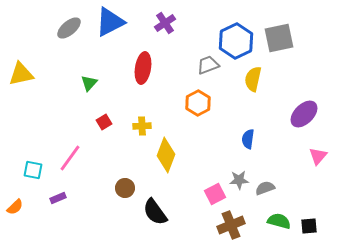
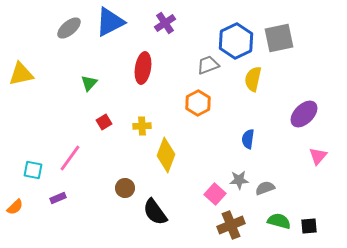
pink square: rotated 20 degrees counterclockwise
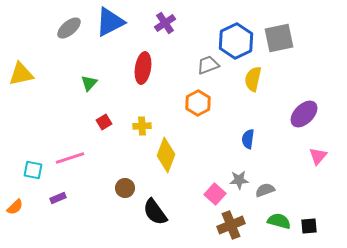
pink line: rotated 36 degrees clockwise
gray semicircle: moved 2 px down
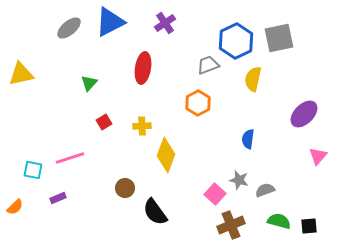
gray star: rotated 18 degrees clockwise
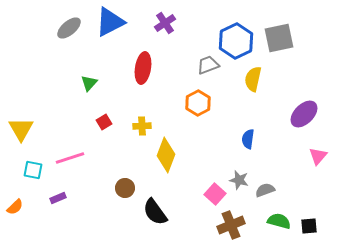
yellow triangle: moved 55 px down; rotated 48 degrees counterclockwise
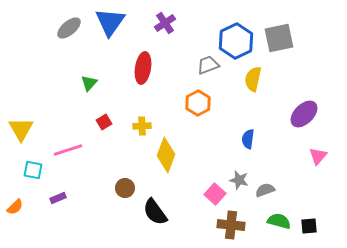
blue triangle: rotated 28 degrees counterclockwise
pink line: moved 2 px left, 8 px up
brown cross: rotated 28 degrees clockwise
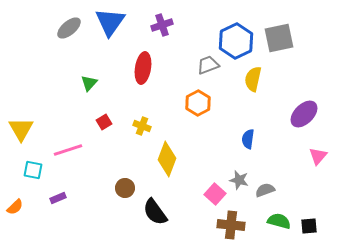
purple cross: moved 3 px left, 2 px down; rotated 15 degrees clockwise
yellow cross: rotated 24 degrees clockwise
yellow diamond: moved 1 px right, 4 px down
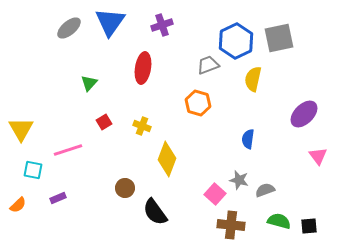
orange hexagon: rotated 15 degrees counterclockwise
pink triangle: rotated 18 degrees counterclockwise
orange semicircle: moved 3 px right, 2 px up
